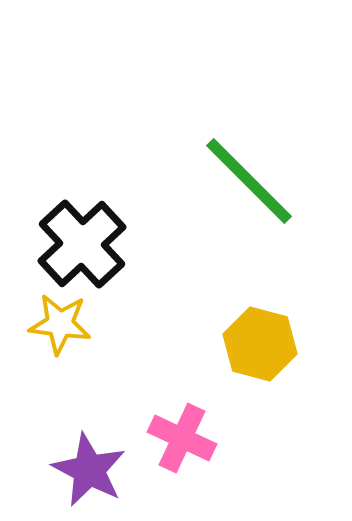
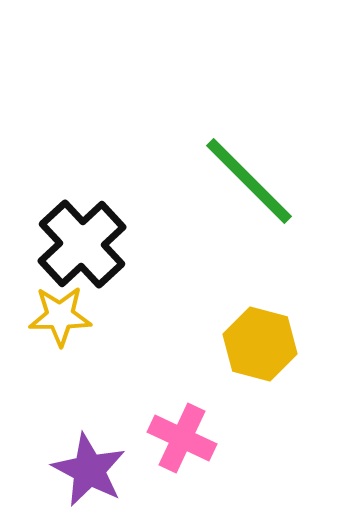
yellow star: moved 8 px up; rotated 8 degrees counterclockwise
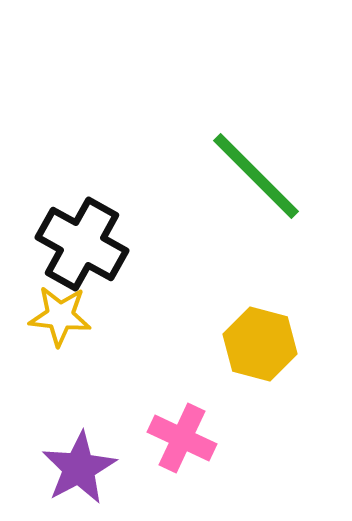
green line: moved 7 px right, 5 px up
black cross: rotated 18 degrees counterclockwise
yellow star: rotated 6 degrees clockwise
purple star: moved 10 px left, 2 px up; rotated 16 degrees clockwise
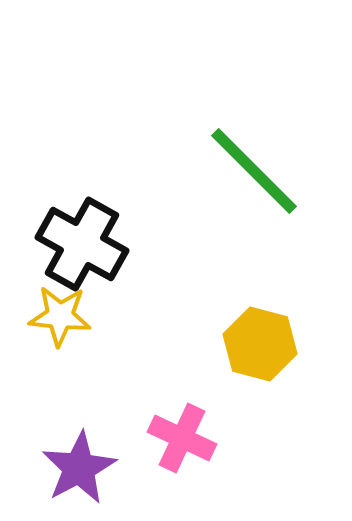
green line: moved 2 px left, 5 px up
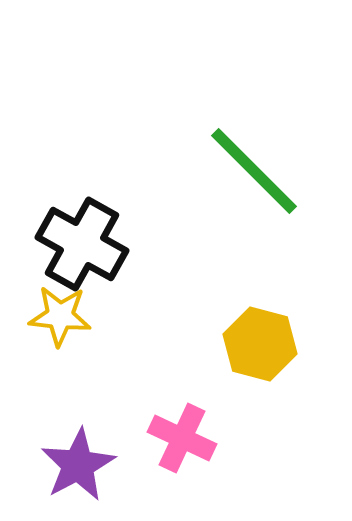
purple star: moved 1 px left, 3 px up
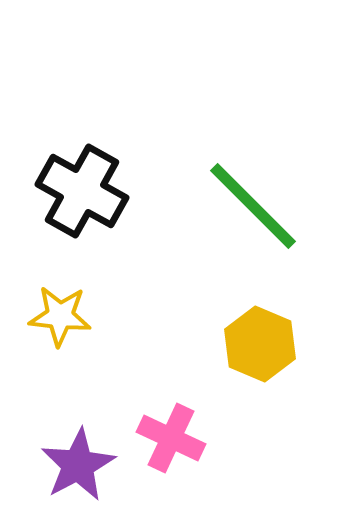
green line: moved 1 px left, 35 px down
black cross: moved 53 px up
yellow hexagon: rotated 8 degrees clockwise
pink cross: moved 11 px left
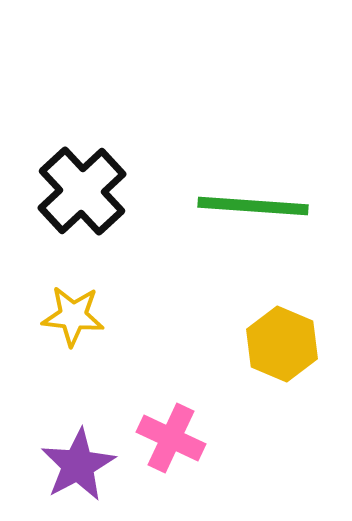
black cross: rotated 18 degrees clockwise
green line: rotated 41 degrees counterclockwise
yellow star: moved 13 px right
yellow hexagon: moved 22 px right
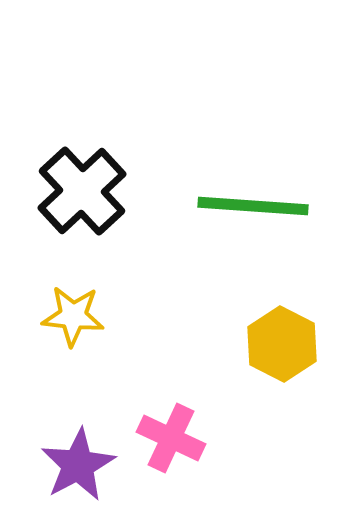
yellow hexagon: rotated 4 degrees clockwise
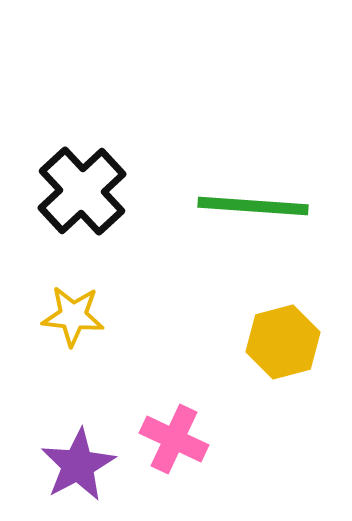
yellow hexagon: moved 1 px right, 2 px up; rotated 18 degrees clockwise
pink cross: moved 3 px right, 1 px down
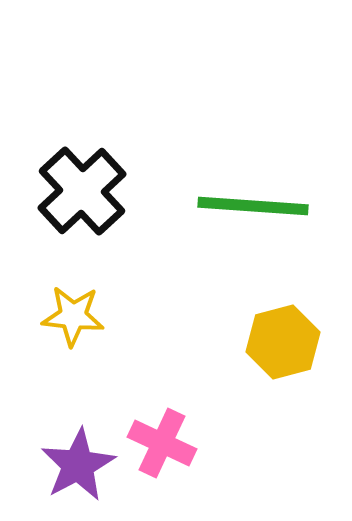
pink cross: moved 12 px left, 4 px down
